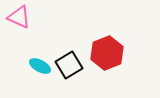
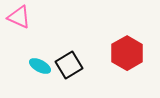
red hexagon: moved 20 px right; rotated 8 degrees counterclockwise
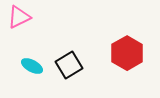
pink triangle: rotated 50 degrees counterclockwise
cyan ellipse: moved 8 px left
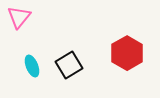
pink triangle: rotated 25 degrees counterclockwise
cyan ellipse: rotated 40 degrees clockwise
